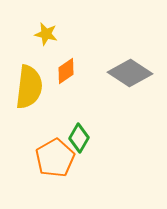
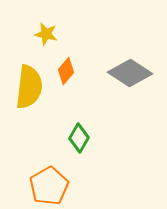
orange diamond: rotated 16 degrees counterclockwise
orange pentagon: moved 6 px left, 28 px down
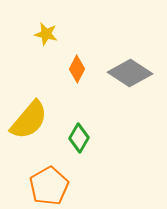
orange diamond: moved 11 px right, 2 px up; rotated 12 degrees counterclockwise
yellow semicircle: moved 33 px down; rotated 33 degrees clockwise
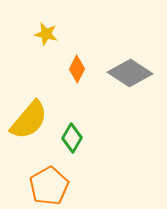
green diamond: moved 7 px left
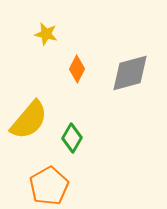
gray diamond: rotated 48 degrees counterclockwise
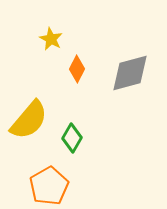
yellow star: moved 5 px right, 5 px down; rotated 15 degrees clockwise
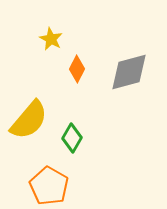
gray diamond: moved 1 px left, 1 px up
orange pentagon: rotated 12 degrees counterclockwise
